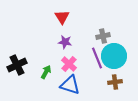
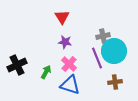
cyan circle: moved 5 px up
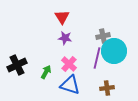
purple star: moved 4 px up
purple line: rotated 35 degrees clockwise
brown cross: moved 8 px left, 6 px down
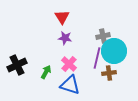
brown cross: moved 2 px right, 15 px up
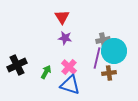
gray cross: moved 4 px down
pink cross: moved 3 px down
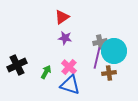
red triangle: rotated 28 degrees clockwise
gray cross: moved 3 px left, 2 px down
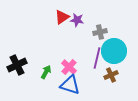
purple star: moved 12 px right, 18 px up
gray cross: moved 10 px up
brown cross: moved 2 px right, 2 px down; rotated 16 degrees counterclockwise
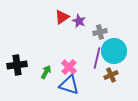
purple star: moved 2 px right, 1 px down; rotated 16 degrees clockwise
black cross: rotated 18 degrees clockwise
blue triangle: moved 1 px left
